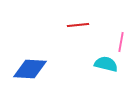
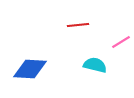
pink line: rotated 48 degrees clockwise
cyan semicircle: moved 11 px left, 1 px down
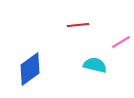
blue diamond: rotated 40 degrees counterclockwise
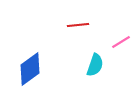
cyan semicircle: rotated 95 degrees clockwise
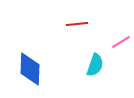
red line: moved 1 px left, 1 px up
blue diamond: rotated 52 degrees counterclockwise
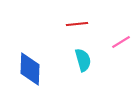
cyan semicircle: moved 12 px left, 5 px up; rotated 35 degrees counterclockwise
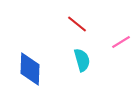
red line: rotated 45 degrees clockwise
cyan semicircle: moved 1 px left
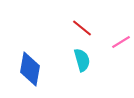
red line: moved 5 px right, 4 px down
blue diamond: rotated 8 degrees clockwise
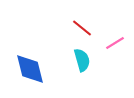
pink line: moved 6 px left, 1 px down
blue diamond: rotated 24 degrees counterclockwise
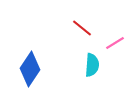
cyan semicircle: moved 10 px right, 5 px down; rotated 20 degrees clockwise
blue diamond: rotated 48 degrees clockwise
